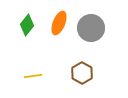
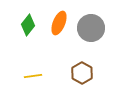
green diamond: moved 1 px right
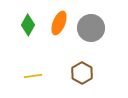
green diamond: rotated 10 degrees counterclockwise
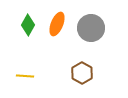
orange ellipse: moved 2 px left, 1 px down
yellow line: moved 8 px left; rotated 12 degrees clockwise
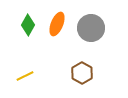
yellow line: rotated 30 degrees counterclockwise
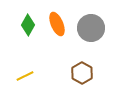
orange ellipse: rotated 45 degrees counterclockwise
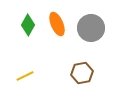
brown hexagon: rotated 20 degrees clockwise
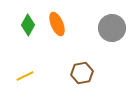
gray circle: moved 21 px right
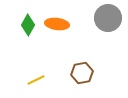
orange ellipse: rotated 60 degrees counterclockwise
gray circle: moved 4 px left, 10 px up
yellow line: moved 11 px right, 4 px down
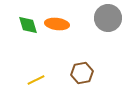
green diamond: rotated 45 degrees counterclockwise
